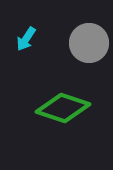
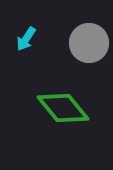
green diamond: rotated 32 degrees clockwise
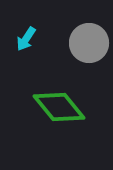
green diamond: moved 4 px left, 1 px up
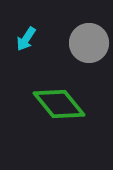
green diamond: moved 3 px up
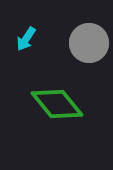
green diamond: moved 2 px left
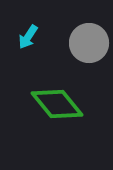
cyan arrow: moved 2 px right, 2 px up
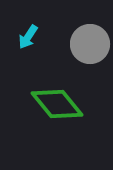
gray circle: moved 1 px right, 1 px down
